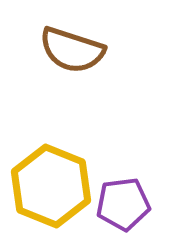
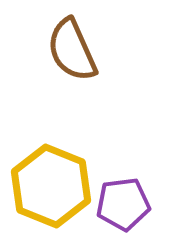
brown semicircle: rotated 48 degrees clockwise
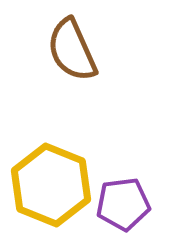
yellow hexagon: moved 1 px up
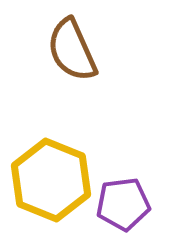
yellow hexagon: moved 5 px up
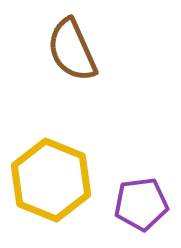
purple pentagon: moved 18 px right
